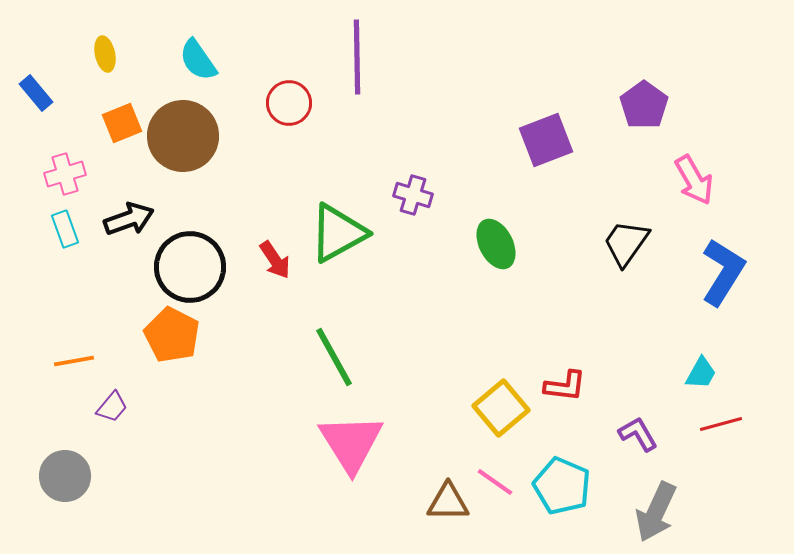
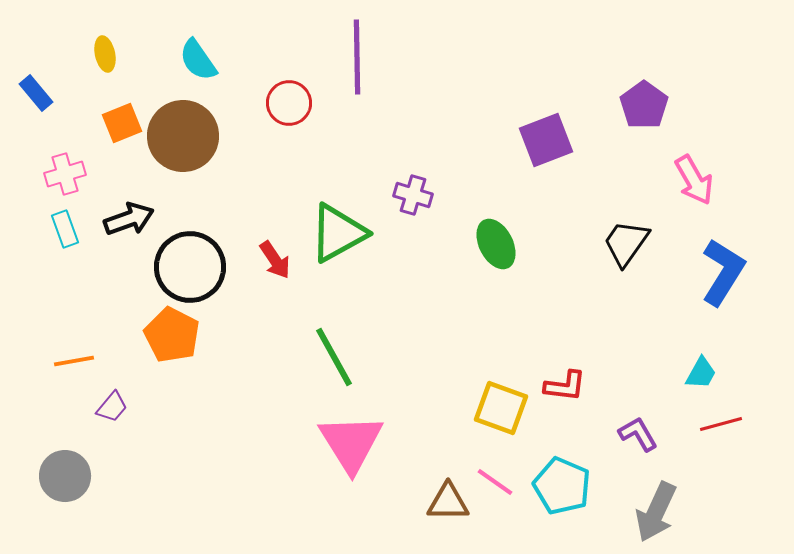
yellow square: rotated 30 degrees counterclockwise
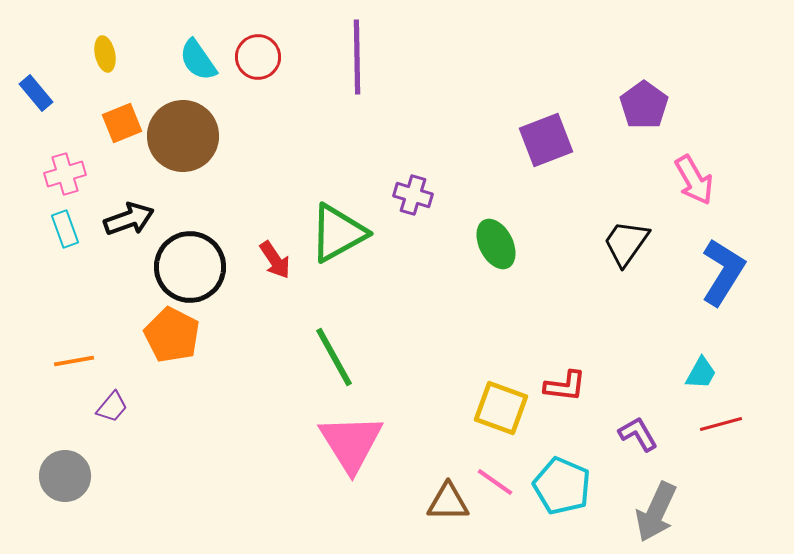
red circle: moved 31 px left, 46 px up
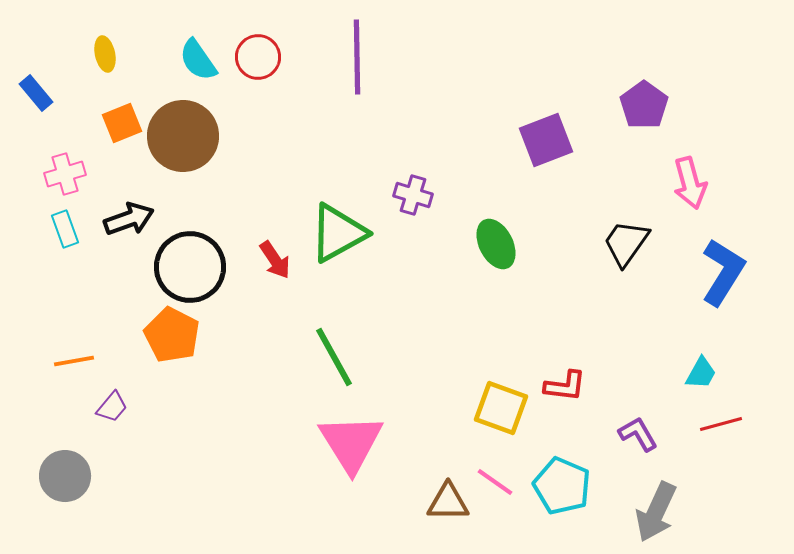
pink arrow: moved 4 px left, 3 px down; rotated 15 degrees clockwise
